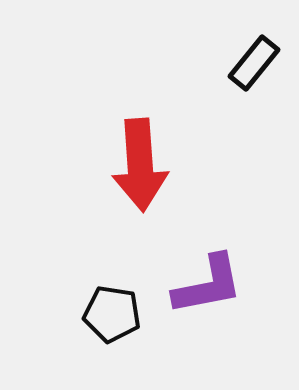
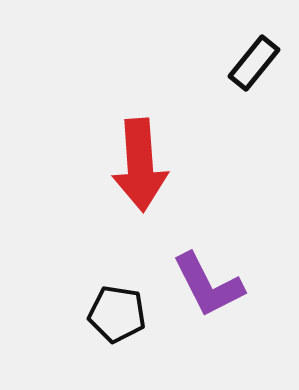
purple L-shape: rotated 74 degrees clockwise
black pentagon: moved 5 px right
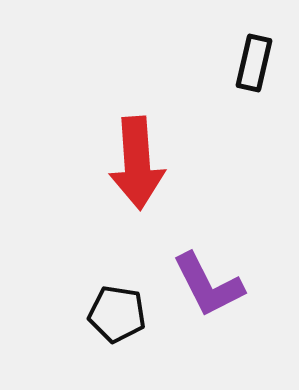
black rectangle: rotated 26 degrees counterclockwise
red arrow: moved 3 px left, 2 px up
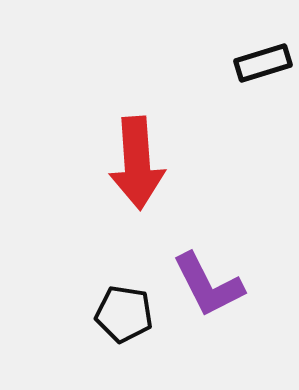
black rectangle: moved 9 px right; rotated 60 degrees clockwise
black pentagon: moved 7 px right
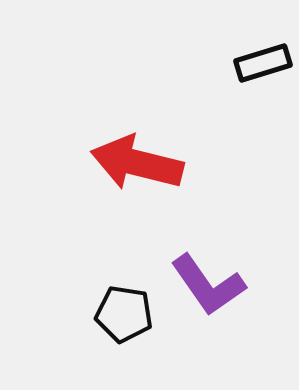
red arrow: rotated 108 degrees clockwise
purple L-shape: rotated 8 degrees counterclockwise
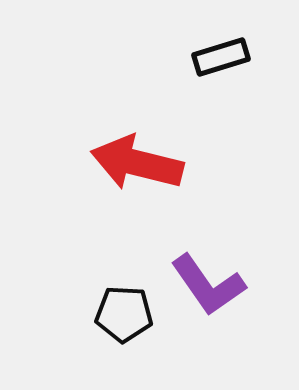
black rectangle: moved 42 px left, 6 px up
black pentagon: rotated 6 degrees counterclockwise
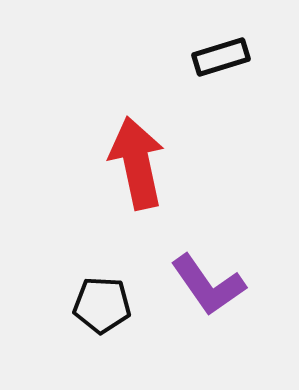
red arrow: rotated 64 degrees clockwise
black pentagon: moved 22 px left, 9 px up
